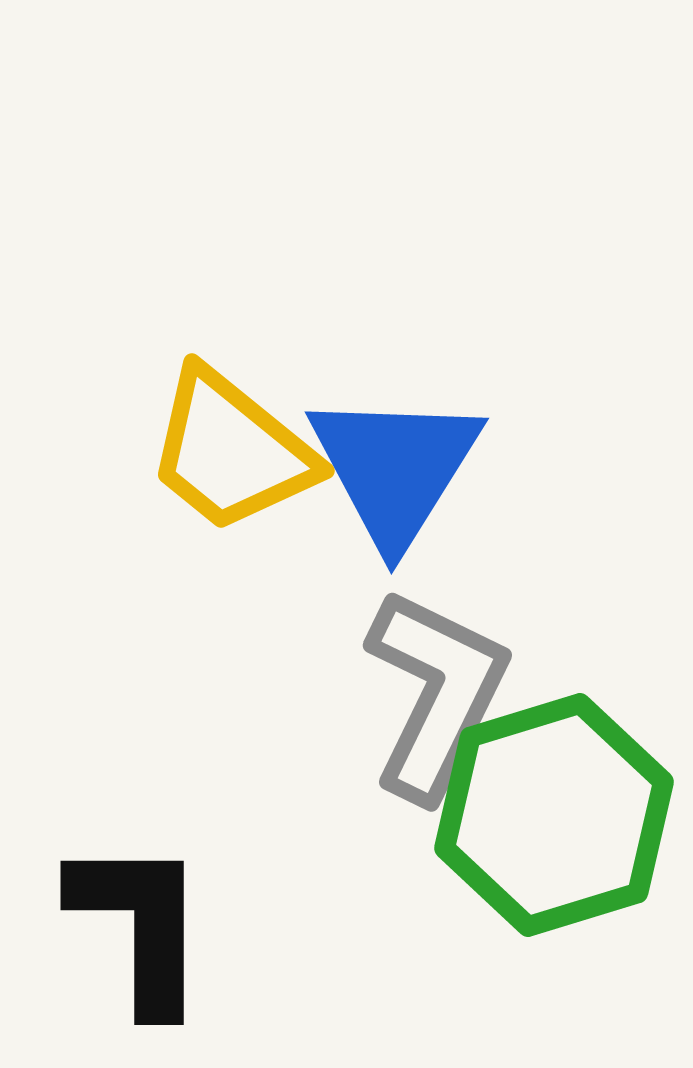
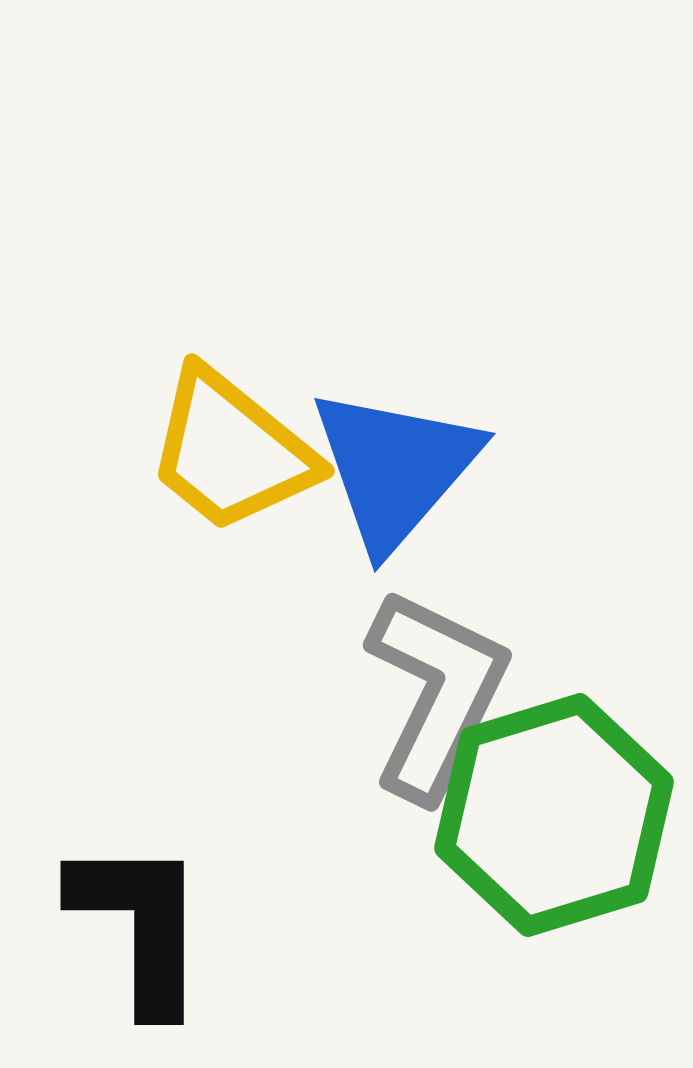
blue triangle: rotated 9 degrees clockwise
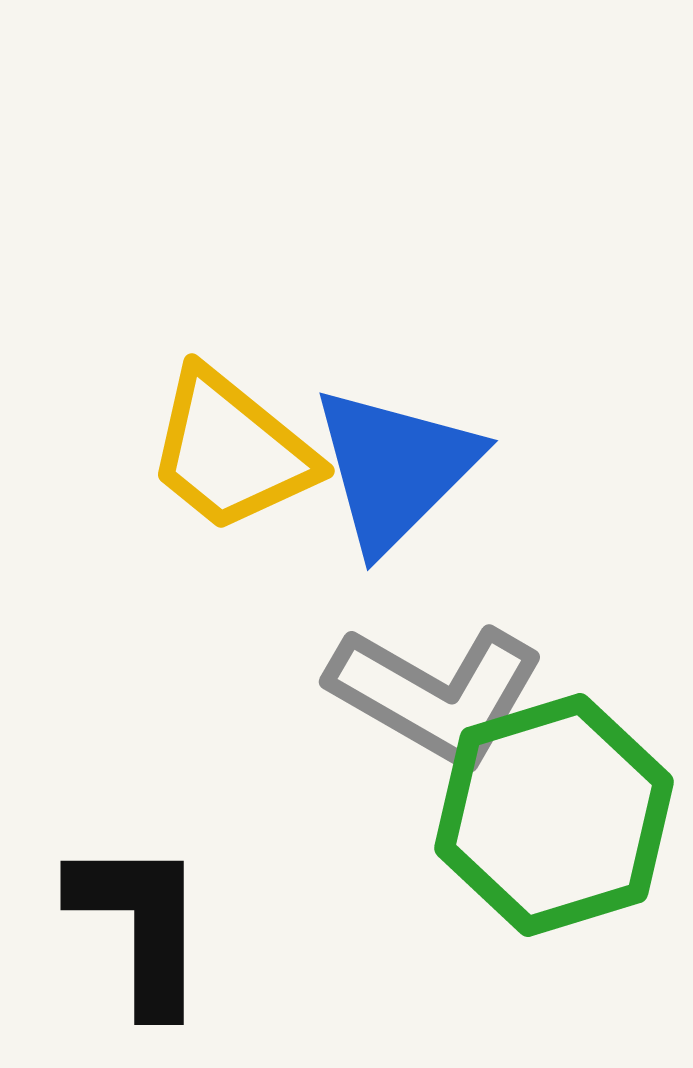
blue triangle: rotated 4 degrees clockwise
gray L-shape: rotated 94 degrees clockwise
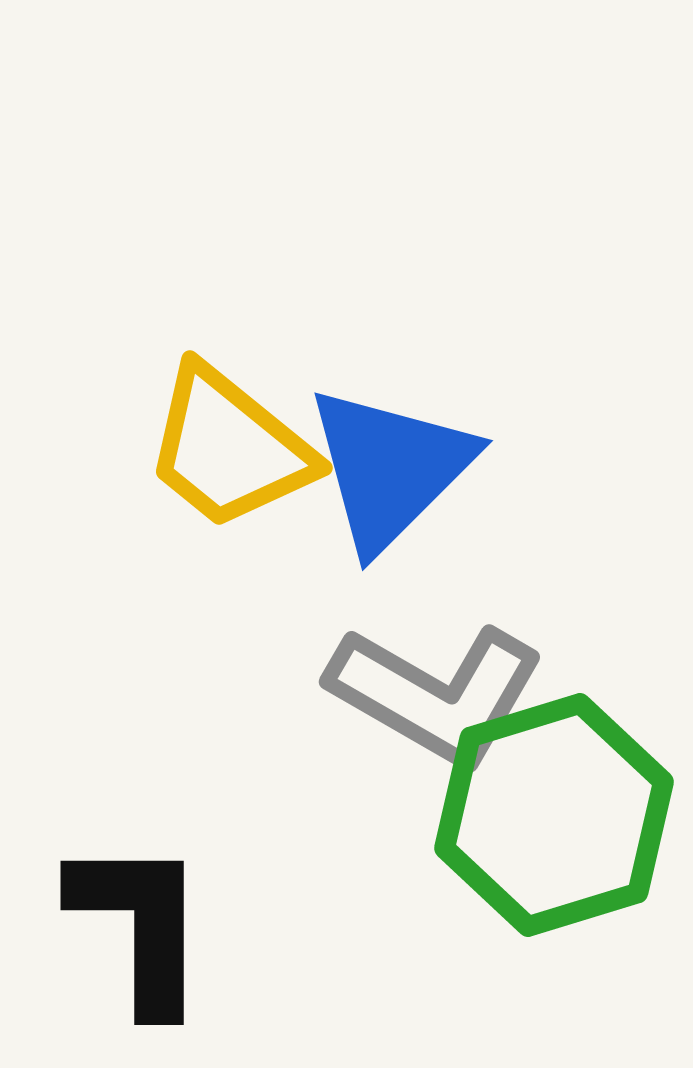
yellow trapezoid: moved 2 px left, 3 px up
blue triangle: moved 5 px left
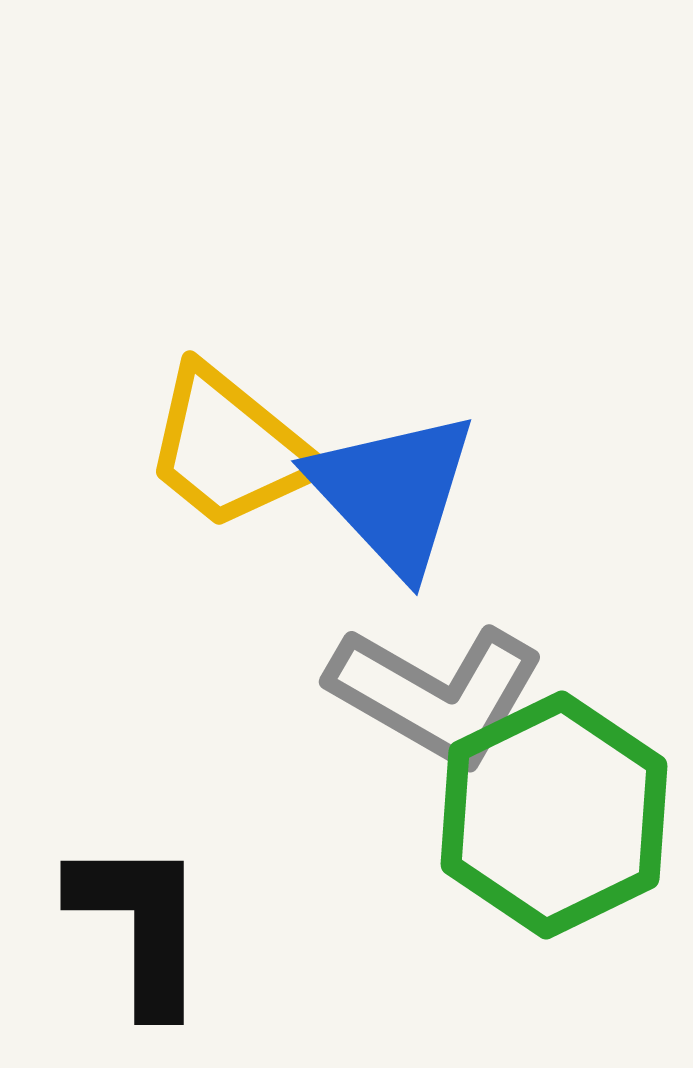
blue triangle: moved 3 px right, 24 px down; rotated 28 degrees counterclockwise
green hexagon: rotated 9 degrees counterclockwise
